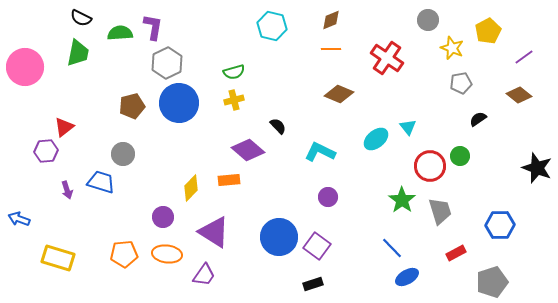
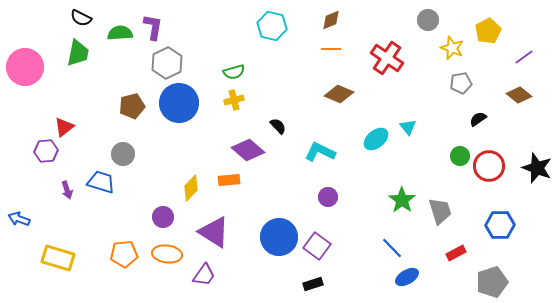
red circle at (430, 166): moved 59 px right
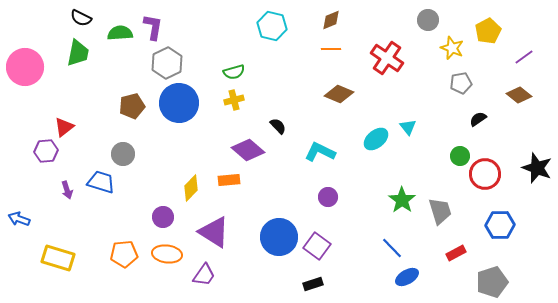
red circle at (489, 166): moved 4 px left, 8 px down
